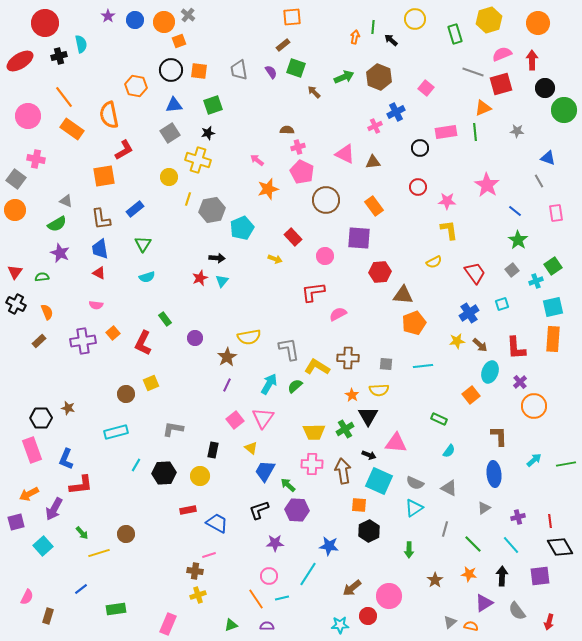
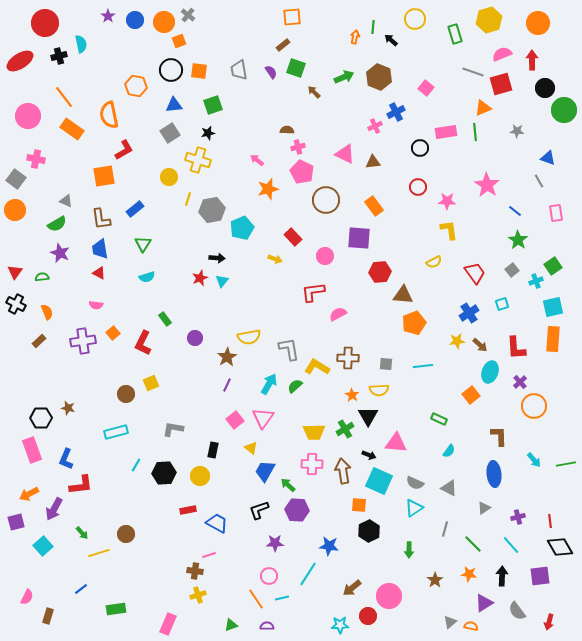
cyan arrow at (534, 460): rotated 91 degrees clockwise
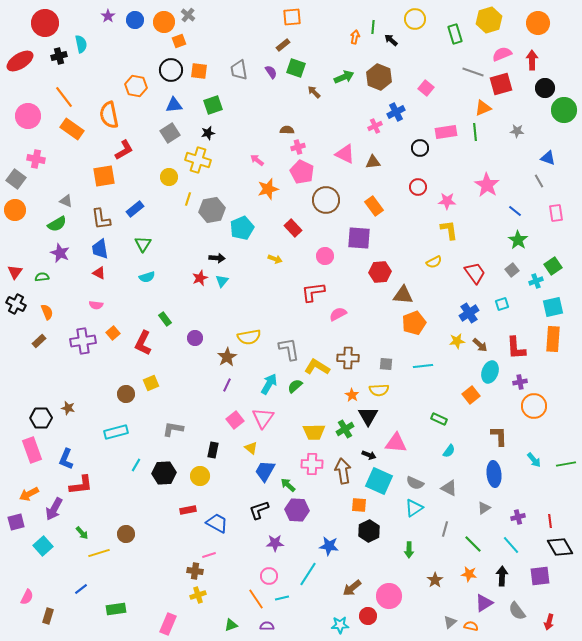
red rectangle at (293, 237): moved 9 px up
purple cross at (520, 382): rotated 32 degrees clockwise
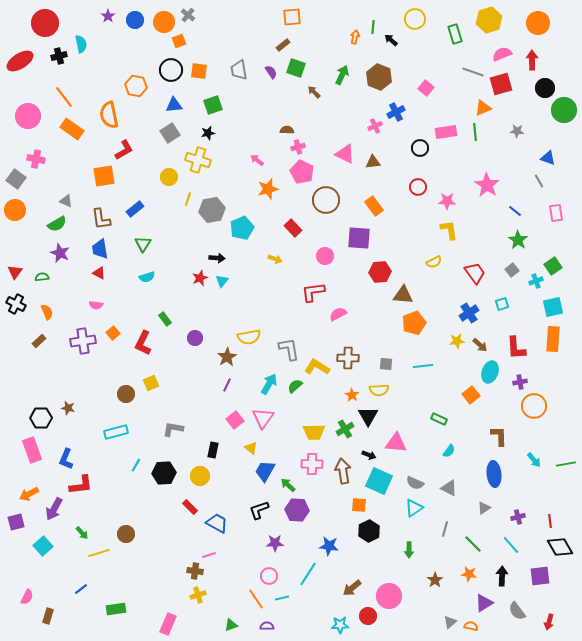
green arrow at (344, 77): moved 2 px left, 2 px up; rotated 42 degrees counterclockwise
red rectangle at (188, 510): moved 2 px right, 3 px up; rotated 56 degrees clockwise
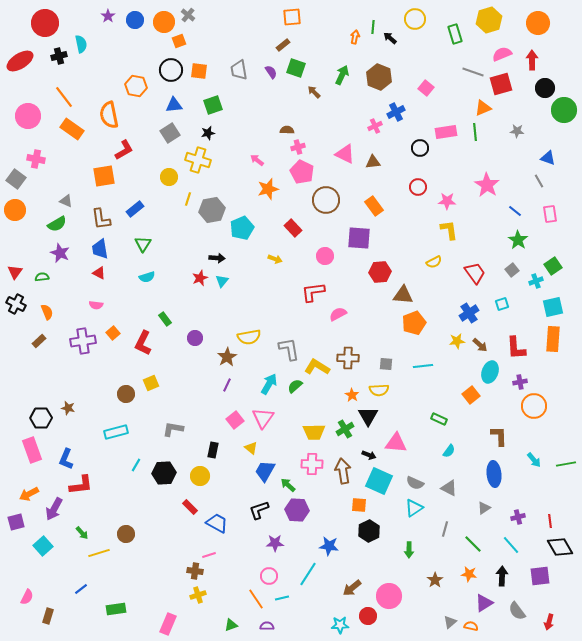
black arrow at (391, 40): moved 1 px left, 2 px up
pink rectangle at (556, 213): moved 6 px left, 1 px down
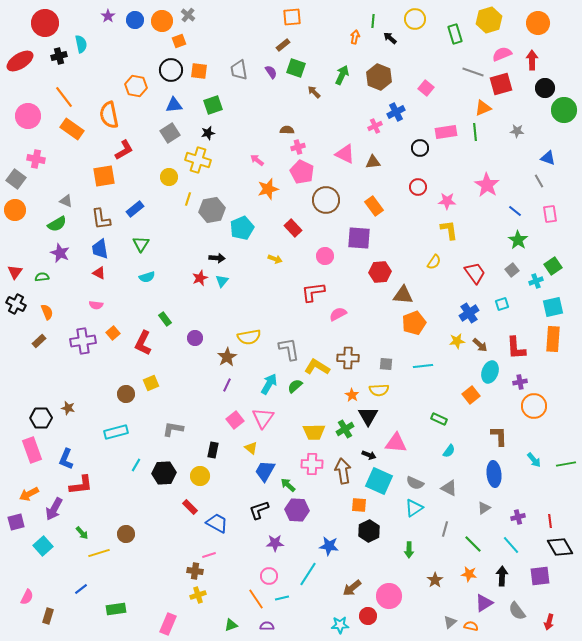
orange circle at (164, 22): moved 2 px left, 1 px up
green line at (373, 27): moved 6 px up
green triangle at (143, 244): moved 2 px left
yellow semicircle at (434, 262): rotated 28 degrees counterclockwise
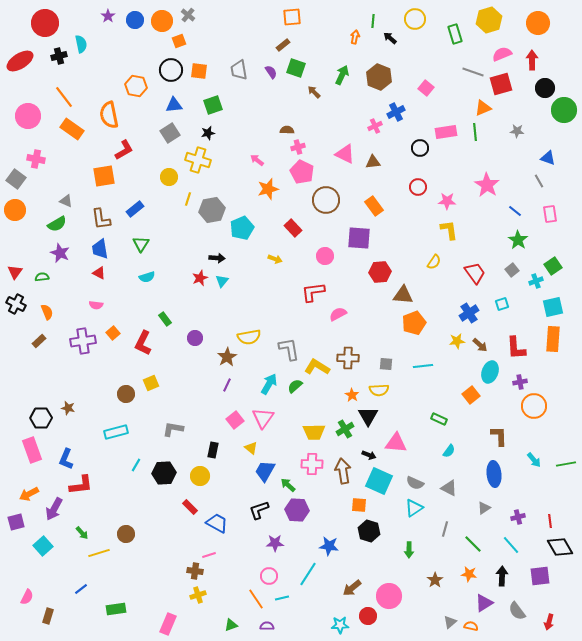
black hexagon at (369, 531): rotated 15 degrees counterclockwise
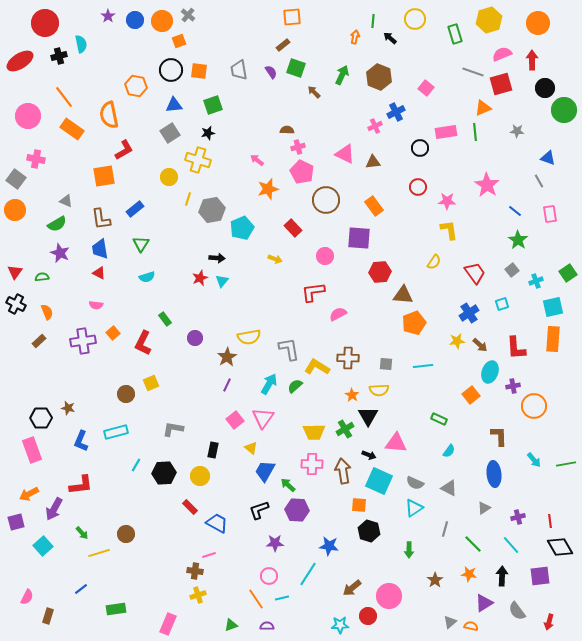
green square at (553, 266): moved 15 px right, 7 px down
purple cross at (520, 382): moved 7 px left, 4 px down
blue L-shape at (66, 459): moved 15 px right, 18 px up
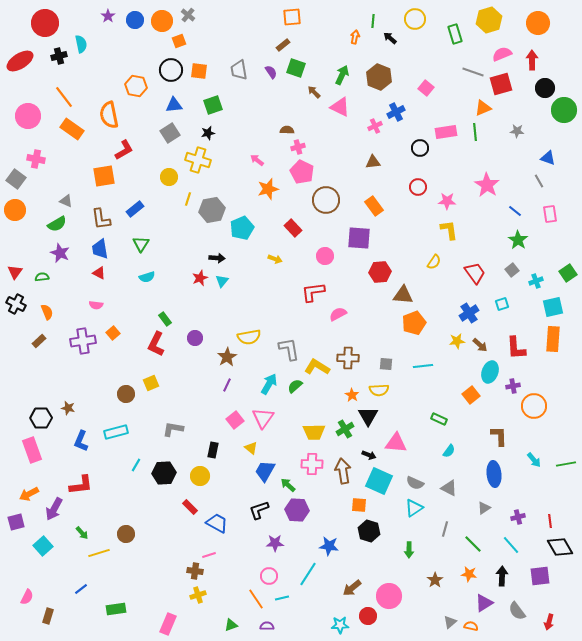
pink triangle at (345, 154): moved 5 px left, 47 px up
red L-shape at (143, 343): moved 13 px right, 1 px down
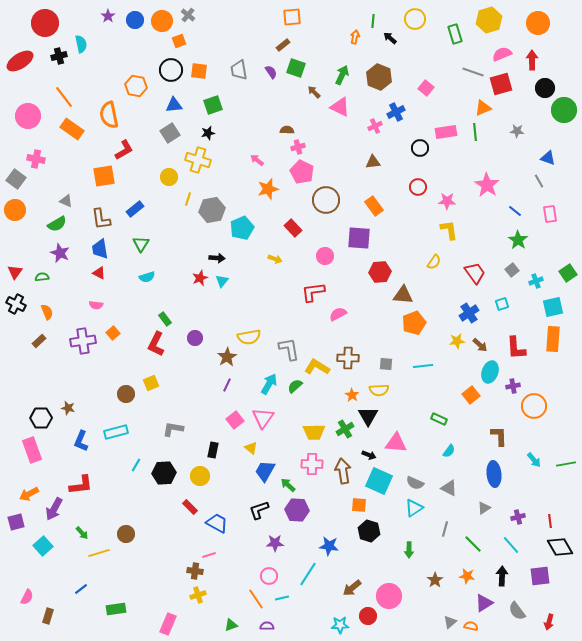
orange star at (469, 574): moved 2 px left, 2 px down
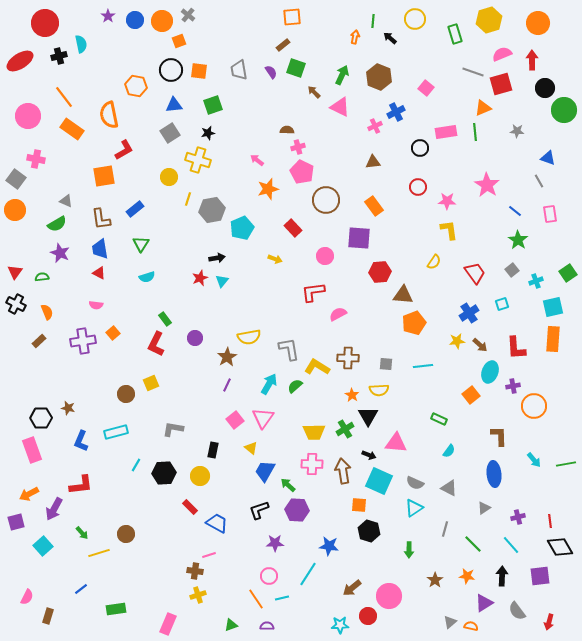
black arrow at (217, 258): rotated 14 degrees counterclockwise
